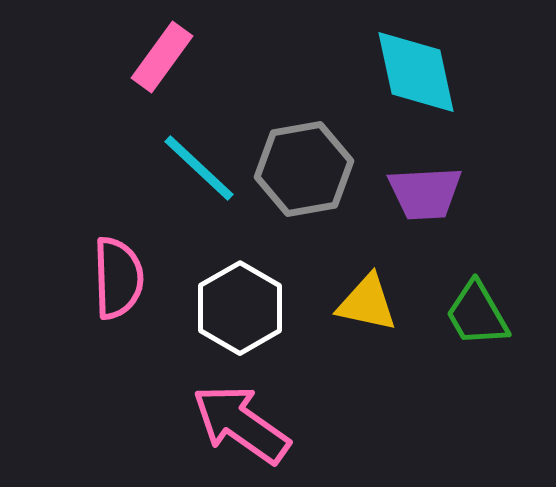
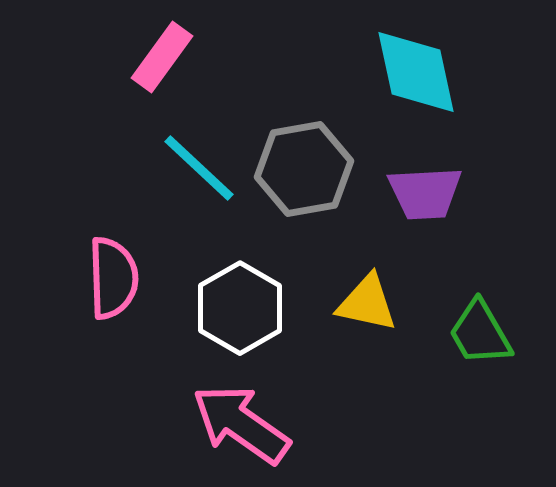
pink semicircle: moved 5 px left
green trapezoid: moved 3 px right, 19 px down
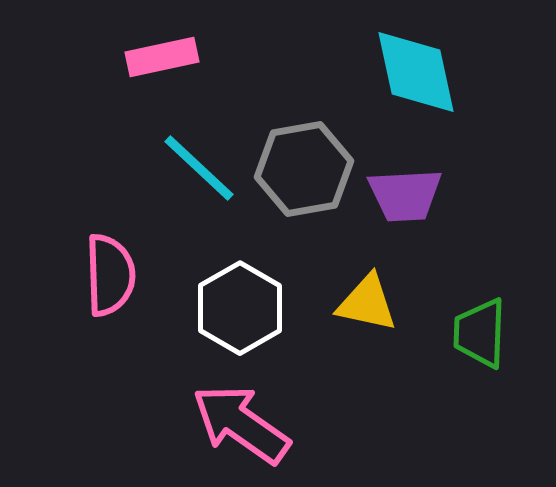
pink rectangle: rotated 42 degrees clockwise
purple trapezoid: moved 20 px left, 2 px down
pink semicircle: moved 3 px left, 3 px up
green trapezoid: rotated 32 degrees clockwise
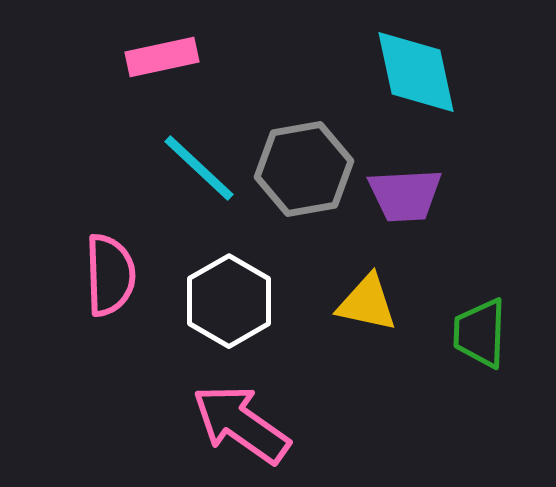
white hexagon: moved 11 px left, 7 px up
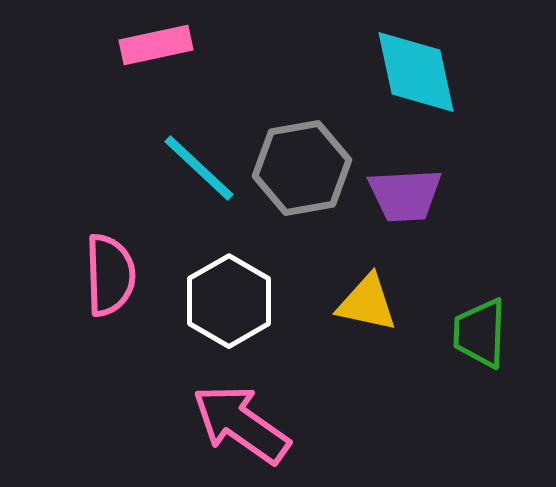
pink rectangle: moved 6 px left, 12 px up
gray hexagon: moved 2 px left, 1 px up
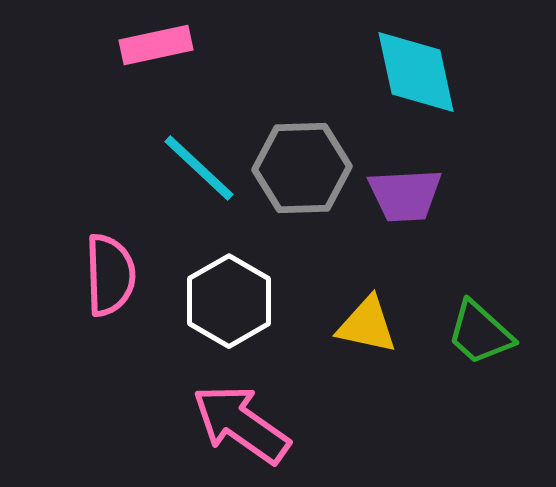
gray hexagon: rotated 8 degrees clockwise
yellow triangle: moved 22 px down
green trapezoid: rotated 50 degrees counterclockwise
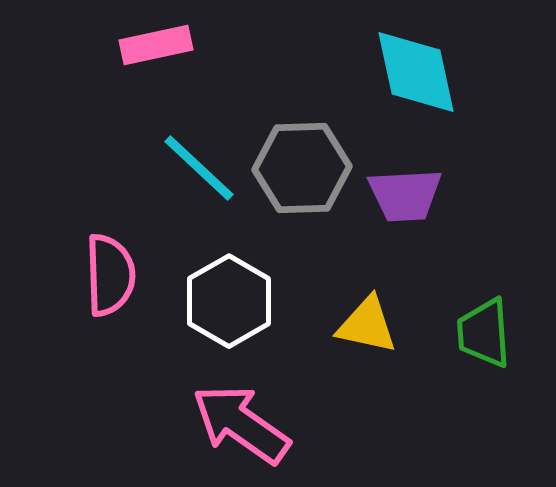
green trapezoid: moved 4 px right; rotated 44 degrees clockwise
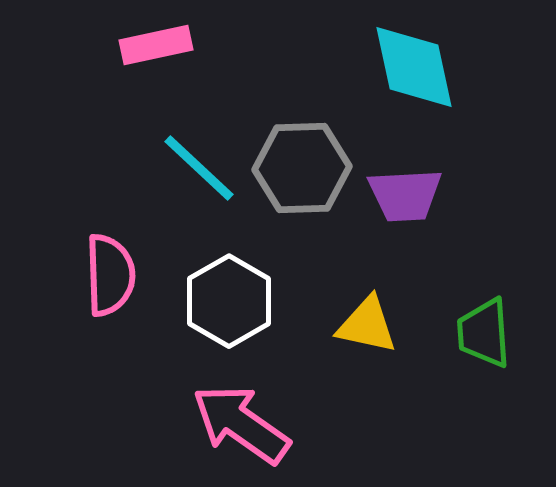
cyan diamond: moved 2 px left, 5 px up
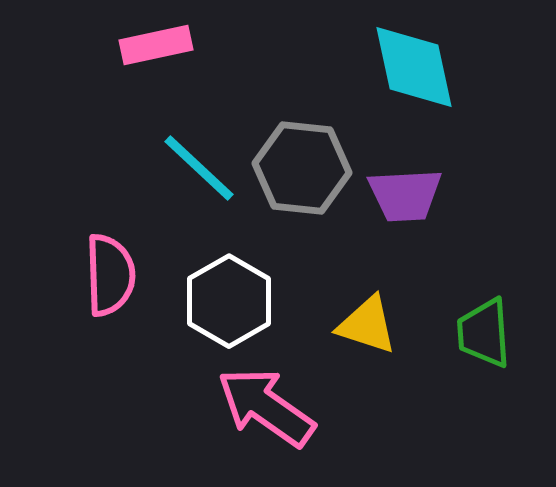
gray hexagon: rotated 8 degrees clockwise
yellow triangle: rotated 6 degrees clockwise
pink arrow: moved 25 px right, 17 px up
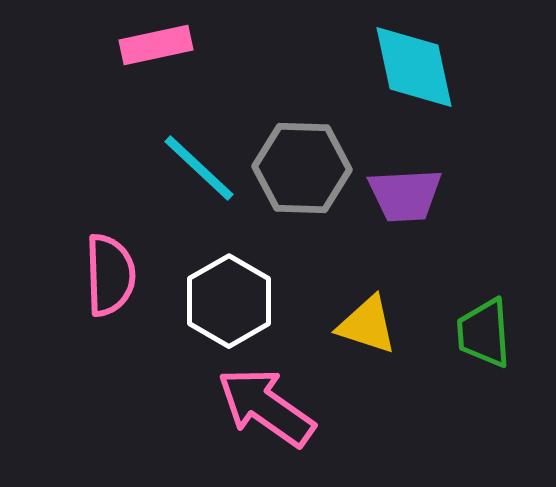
gray hexagon: rotated 4 degrees counterclockwise
